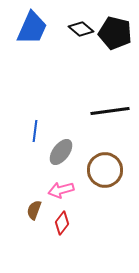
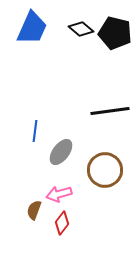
pink arrow: moved 2 px left, 4 px down
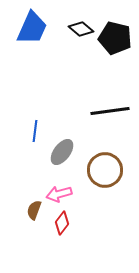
black pentagon: moved 5 px down
gray ellipse: moved 1 px right
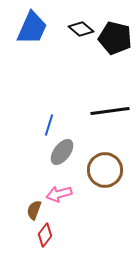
blue line: moved 14 px right, 6 px up; rotated 10 degrees clockwise
red diamond: moved 17 px left, 12 px down
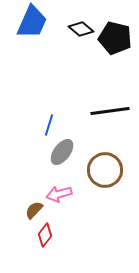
blue trapezoid: moved 6 px up
brown semicircle: rotated 24 degrees clockwise
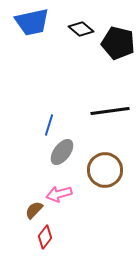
blue trapezoid: rotated 54 degrees clockwise
black pentagon: moved 3 px right, 5 px down
red diamond: moved 2 px down
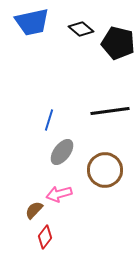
blue line: moved 5 px up
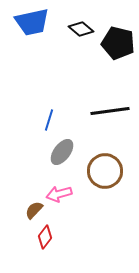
brown circle: moved 1 px down
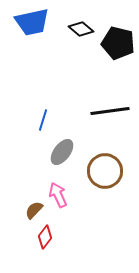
blue line: moved 6 px left
pink arrow: moved 1 px left, 1 px down; rotated 80 degrees clockwise
